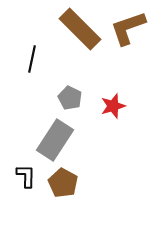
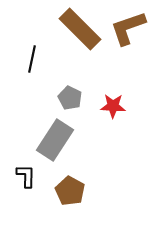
red star: rotated 20 degrees clockwise
brown pentagon: moved 7 px right, 8 px down
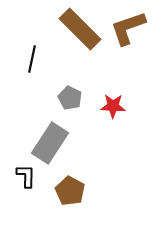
gray rectangle: moved 5 px left, 3 px down
